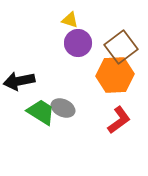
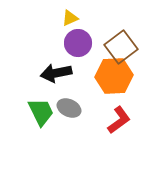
yellow triangle: moved 2 px up; rotated 42 degrees counterclockwise
orange hexagon: moved 1 px left, 1 px down
black arrow: moved 37 px right, 8 px up
gray ellipse: moved 6 px right
green trapezoid: rotated 32 degrees clockwise
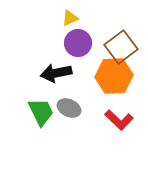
red L-shape: rotated 80 degrees clockwise
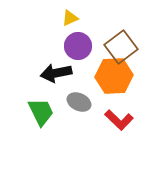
purple circle: moved 3 px down
gray ellipse: moved 10 px right, 6 px up
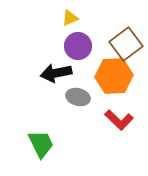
brown square: moved 5 px right, 3 px up
gray ellipse: moved 1 px left, 5 px up; rotated 10 degrees counterclockwise
green trapezoid: moved 32 px down
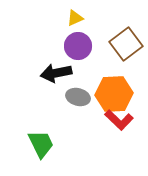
yellow triangle: moved 5 px right
orange hexagon: moved 18 px down
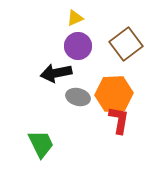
red L-shape: rotated 124 degrees counterclockwise
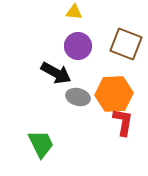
yellow triangle: moved 1 px left, 6 px up; rotated 30 degrees clockwise
brown square: rotated 32 degrees counterclockwise
black arrow: rotated 140 degrees counterclockwise
red L-shape: moved 4 px right, 2 px down
